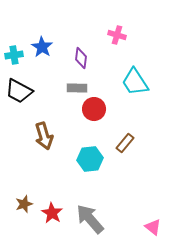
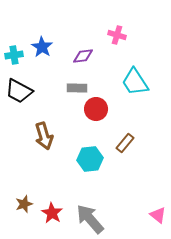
purple diamond: moved 2 px right, 2 px up; rotated 75 degrees clockwise
red circle: moved 2 px right
pink triangle: moved 5 px right, 12 px up
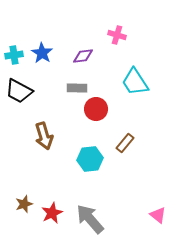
blue star: moved 6 px down
red star: rotated 15 degrees clockwise
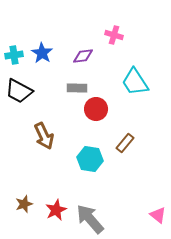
pink cross: moved 3 px left
brown arrow: rotated 8 degrees counterclockwise
cyan hexagon: rotated 15 degrees clockwise
red star: moved 4 px right, 3 px up
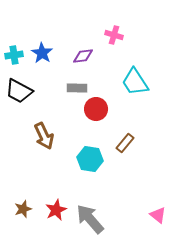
brown star: moved 1 px left, 5 px down
